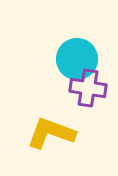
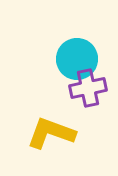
purple cross: rotated 21 degrees counterclockwise
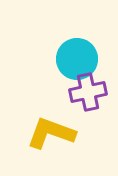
purple cross: moved 4 px down
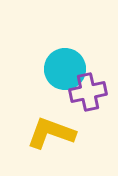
cyan circle: moved 12 px left, 10 px down
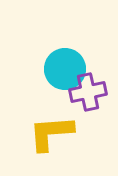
yellow L-shape: rotated 24 degrees counterclockwise
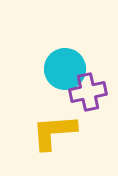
yellow L-shape: moved 3 px right, 1 px up
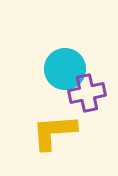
purple cross: moved 1 px left, 1 px down
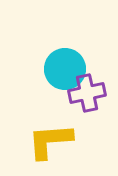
yellow L-shape: moved 4 px left, 9 px down
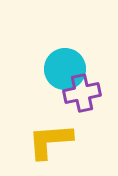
purple cross: moved 5 px left
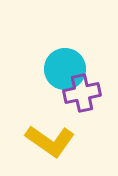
yellow L-shape: rotated 141 degrees counterclockwise
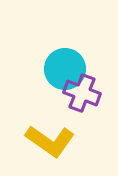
purple cross: rotated 33 degrees clockwise
